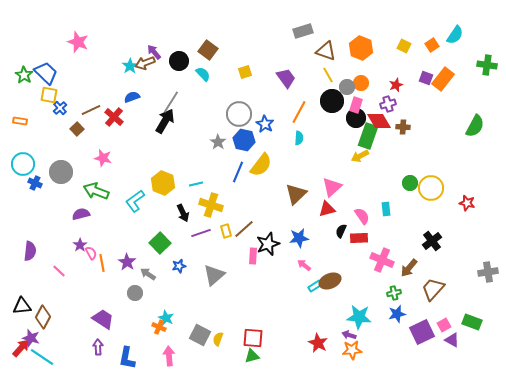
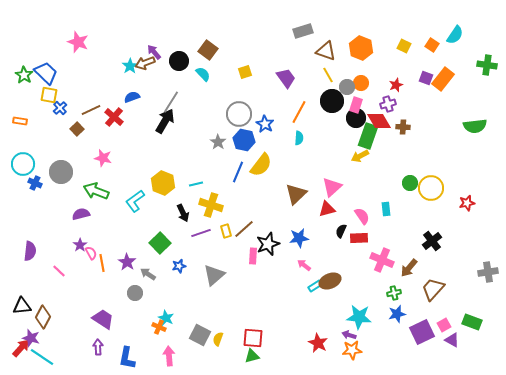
orange square at (432, 45): rotated 24 degrees counterclockwise
green semicircle at (475, 126): rotated 55 degrees clockwise
red star at (467, 203): rotated 28 degrees counterclockwise
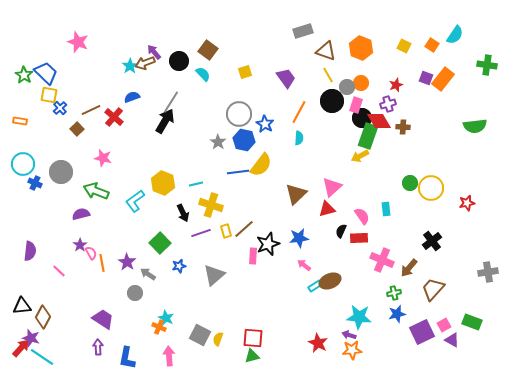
black circle at (356, 118): moved 6 px right
blue line at (238, 172): rotated 60 degrees clockwise
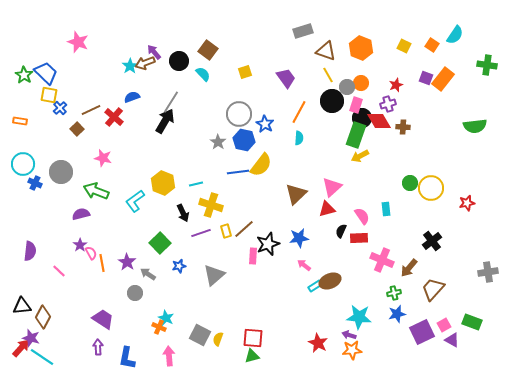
green rectangle at (368, 136): moved 12 px left, 1 px up
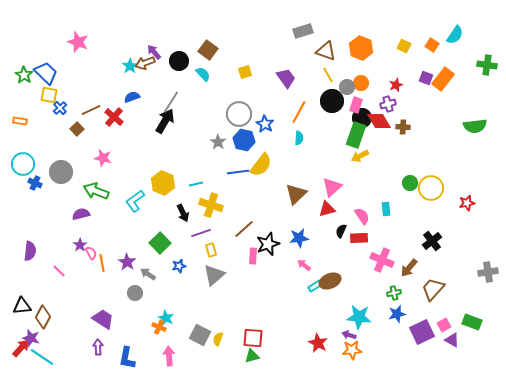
yellow rectangle at (226, 231): moved 15 px left, 19 px down
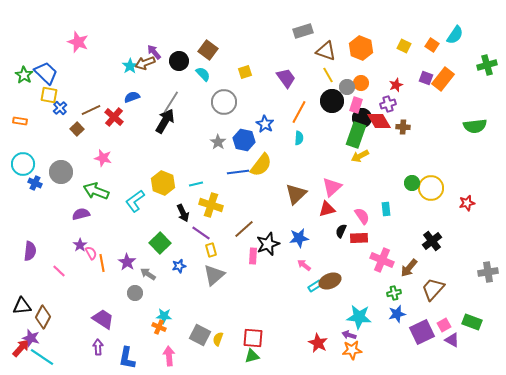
green cross at (487, 65): rotated 24 degrees counterclockwise
gray circle at (239, 114): moved 15 px left, 12 px up
green circle at (410, 183): moved 2 px right
purple line at (201, 233): rotated 54 degrees clockwise
cyan star at (166, 318): moved 2 px left, 2 px up; rotated 21 degrees counterclockwise
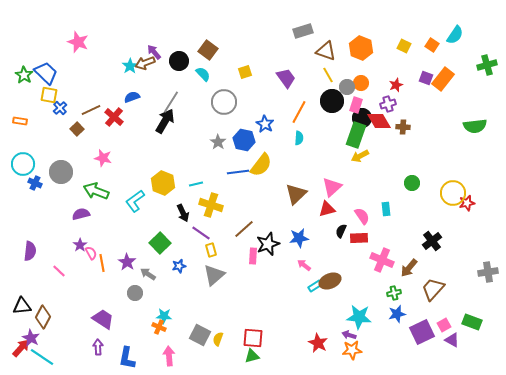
yellow circle at (431, 188): moved 22 px right, 5 px down
purple star at (31, 338): rotated 12 degrees clockwise
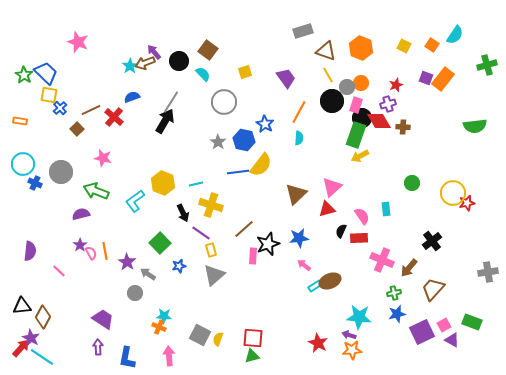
orange line at (102, 263): moved 3 px right, 12 px up
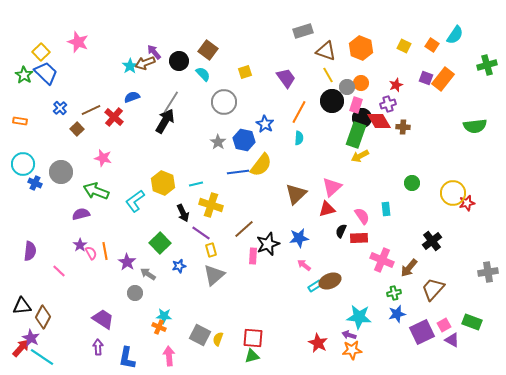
yellow square at (49, 95): moved 8 px left, 43 px up; rotated 36 degrees clockwise
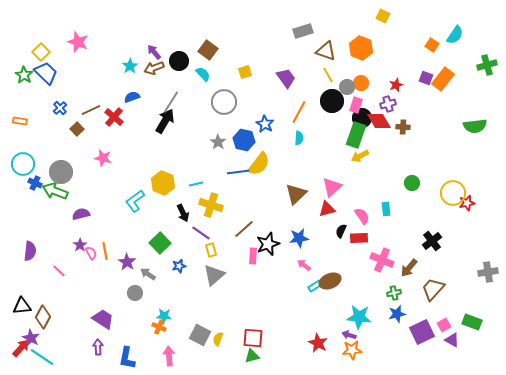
yellow square at (404, 46): moved 21 px left, 30 px up
brown arrow at (145, 63): moved 9 px right, 5 px down
yellow semicircle at (261, 165): moved 2 px left, 1 px up
green arrow at (96, 191): moved 41 px left
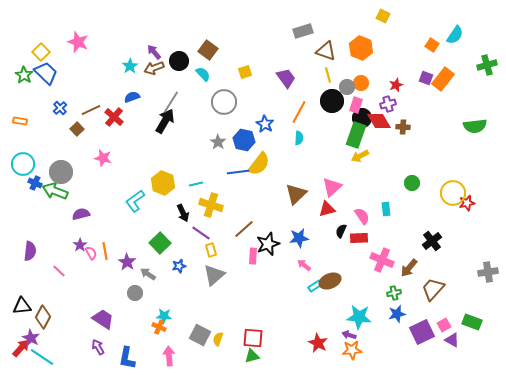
yellow line at (328, 75): rotated 14 degrees clockwise
purple arrow at (98, 347): rotated 28 degrees counterclockwise
